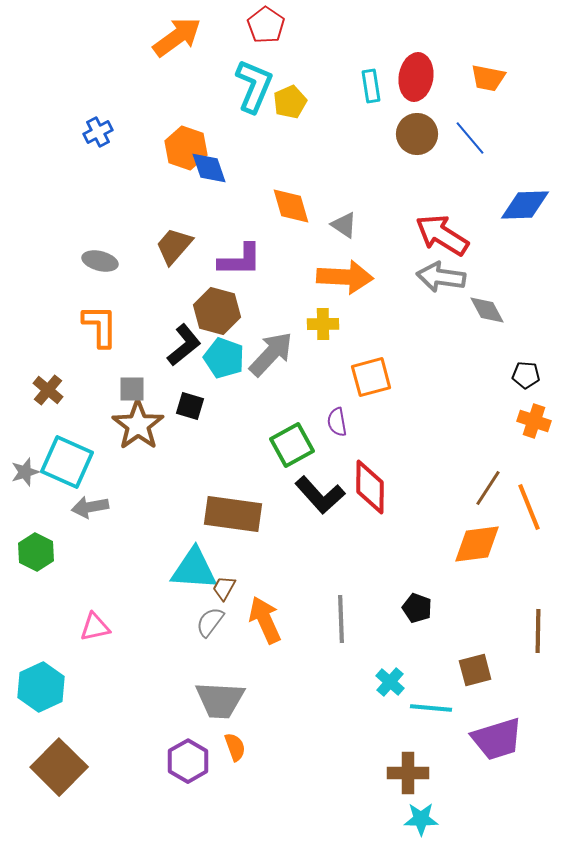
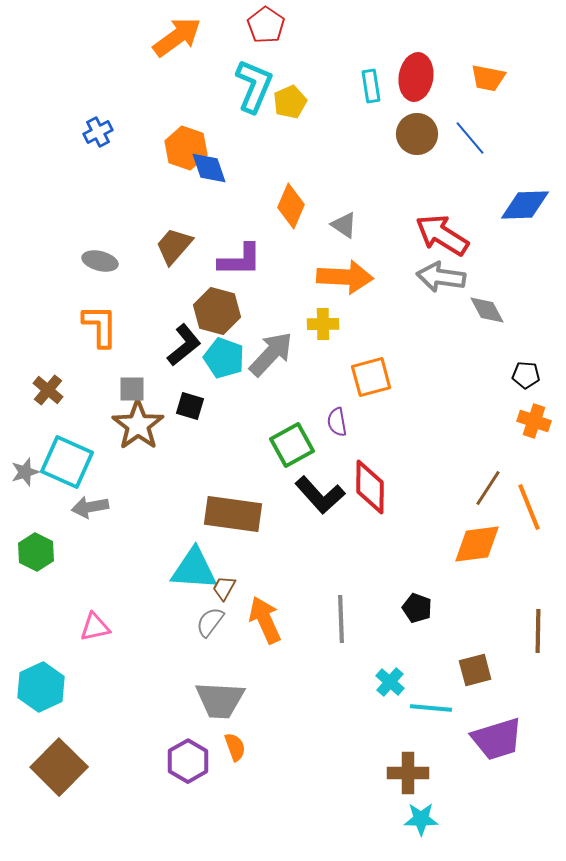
orange diamond at (291, 206): rotated 39 degrees clockwise
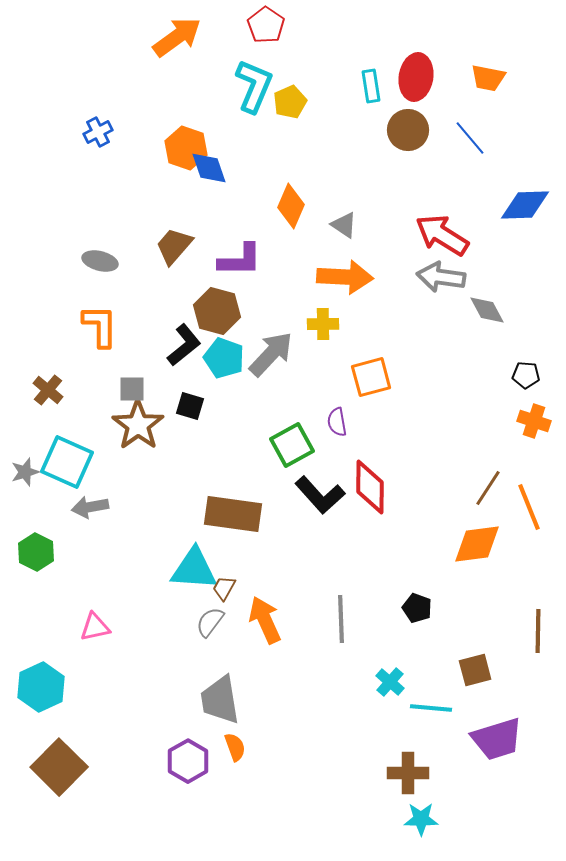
brown circle at (417, 134): moved 9 px left, 4 px up
gray trapezoid at (220, 700): rotated 78 degrees clockwise
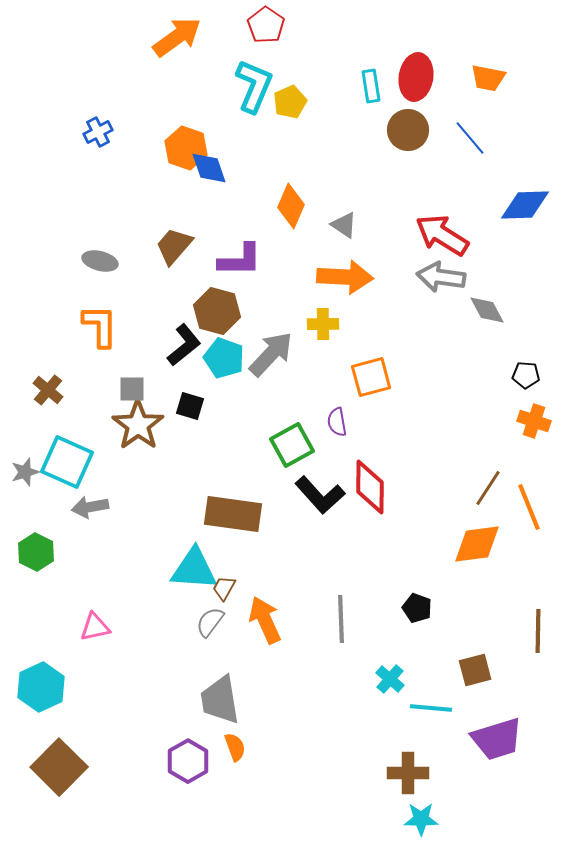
cyan cross at (390, 682): moved 3 px up
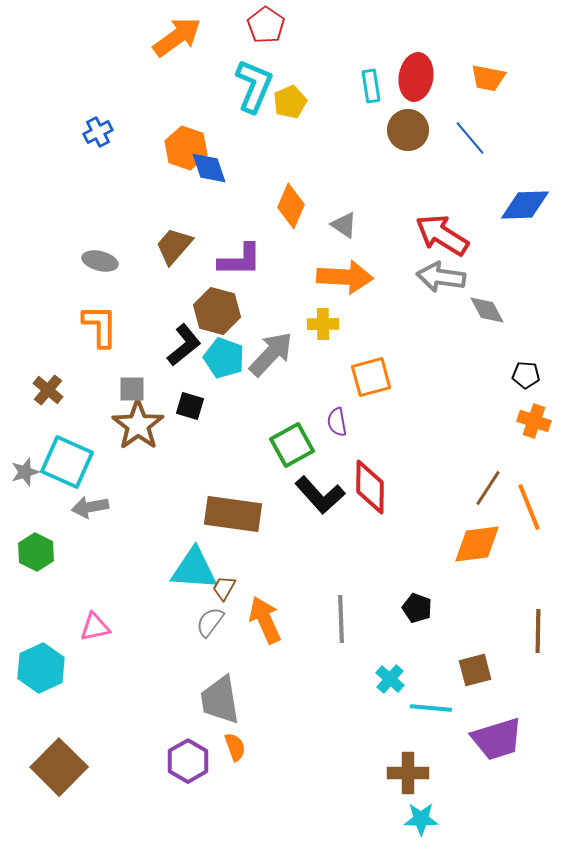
cyan hexagon at (41, 687): moved 19 px up
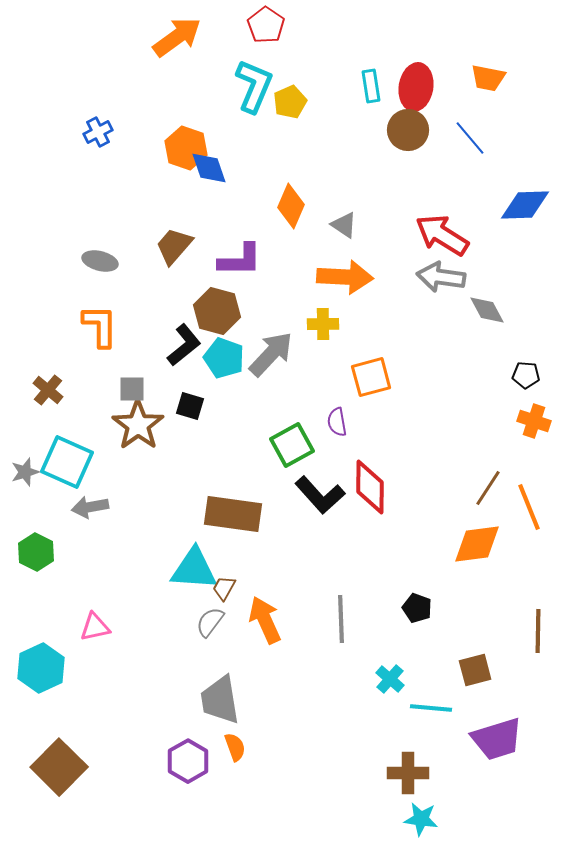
red ellipse at (416, 77): moved 10 px down
cyan star at (421, 819): rotated 8 degrees clockwise
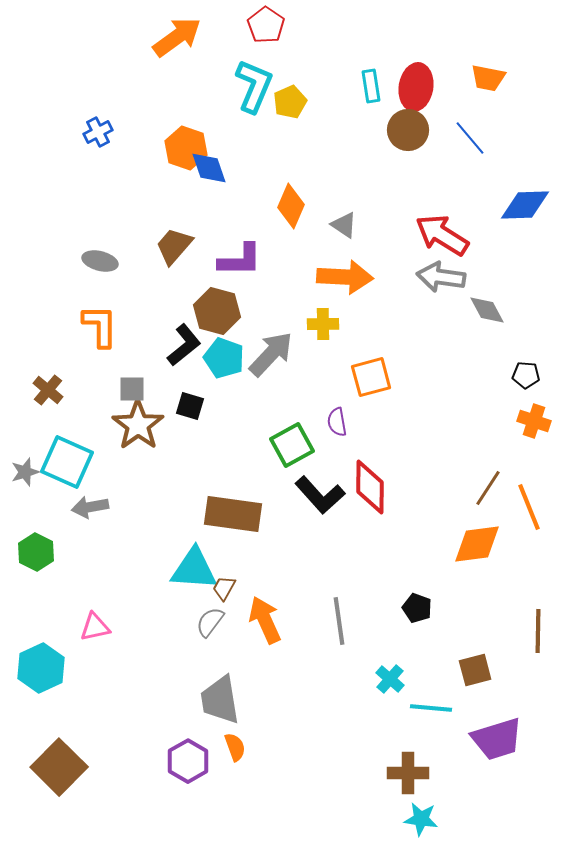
gray line at (341, 619): moved 2 px left, 2 px down; rotated 6 degrees counterclockwise
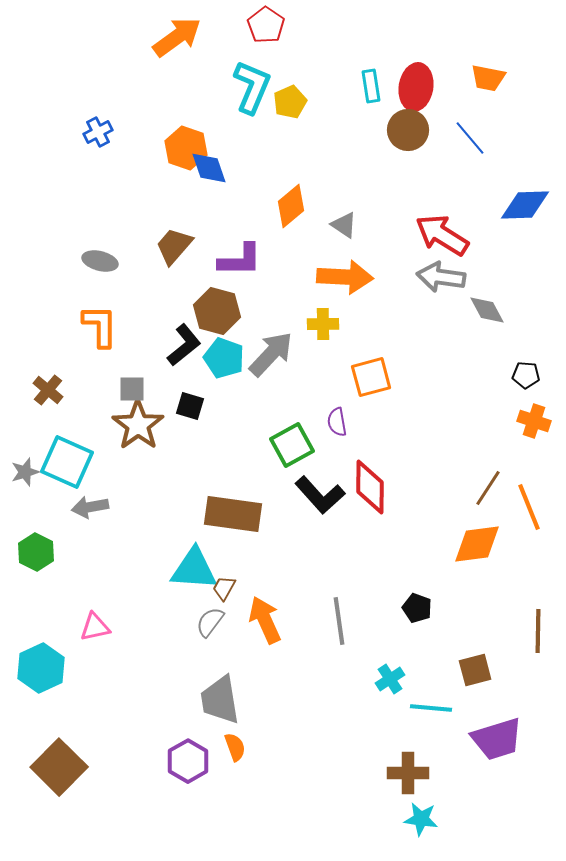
cyan L-shape at (254, 86): moved 2 px left, 1 px down
orange diamond at (291, 206): rotated 27 degrees clockwise
cyan cross at (390, 679): rotated 16 degrees clockwise
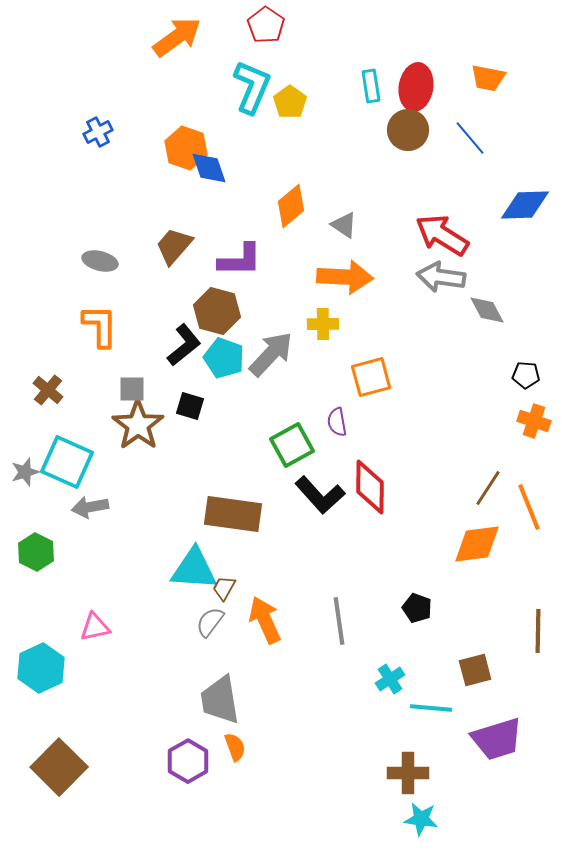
yellow pentagon at (290, 102): rotated 12 degrees counterclockwise
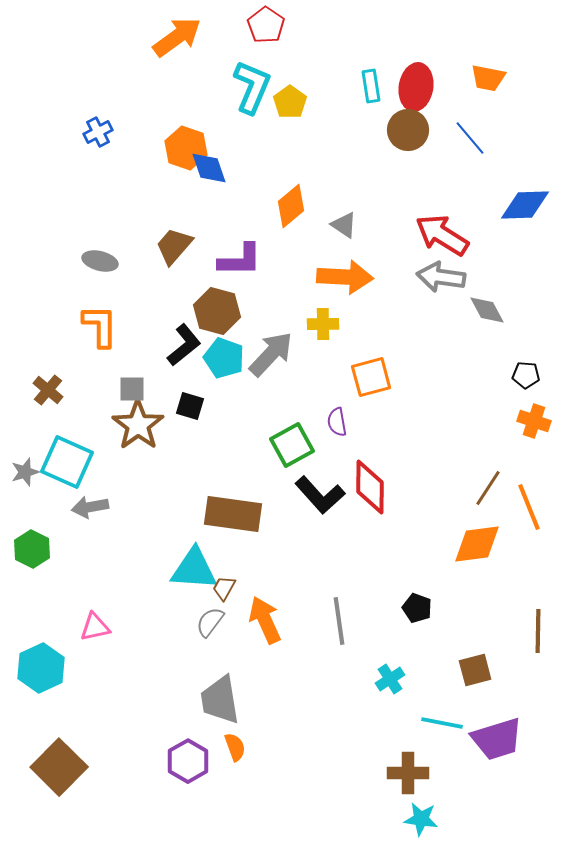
green hexagon at (36, 552): moved 4 px left, 3 px up
cyan line at (431, 708): moved 11 px right, 15 px down; rotated 6 degrees clockwise
